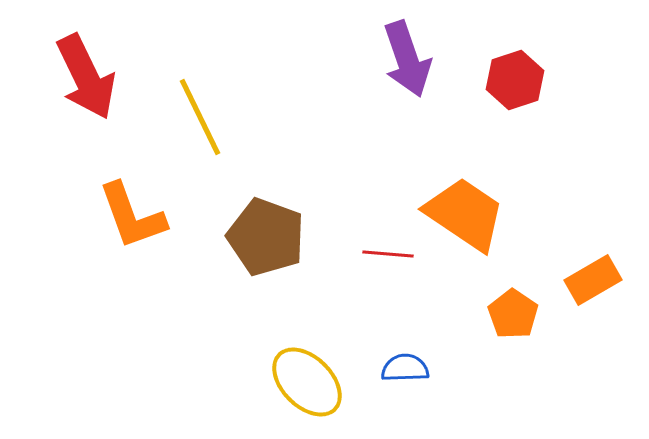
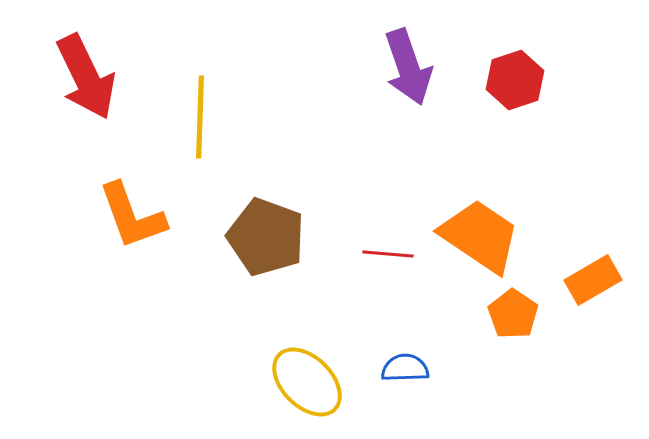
purple arrow: moved 1 px right, 8 px down
yellow line: rotated 28 degrees clockwise
orange trapezoid: moved 15 px right, 22 px down
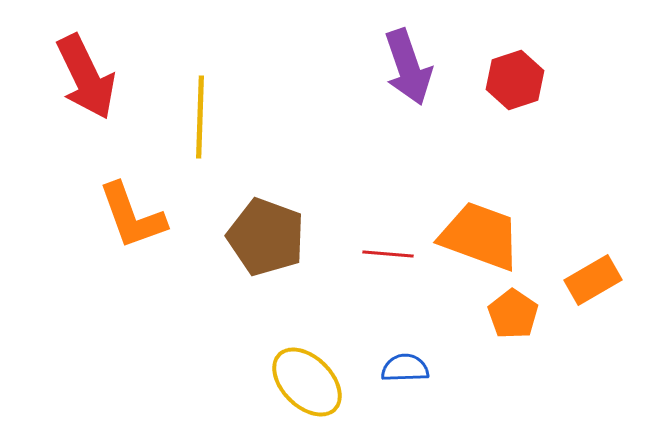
orange trapezoid: rotated 14 degrees counterclockwise
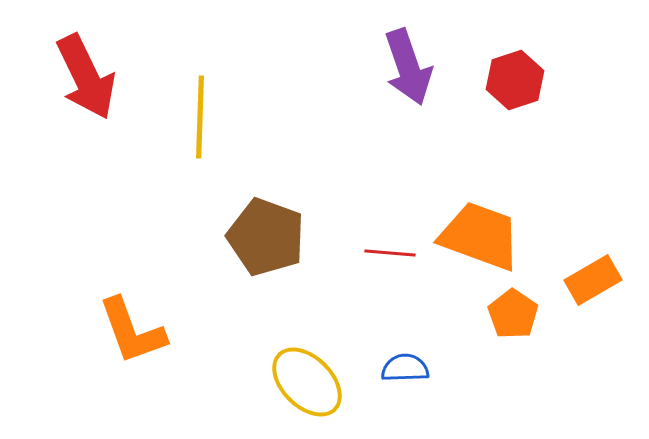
orange L-shape: moved 115 px down
red line: moved 2 px right, 1 px up
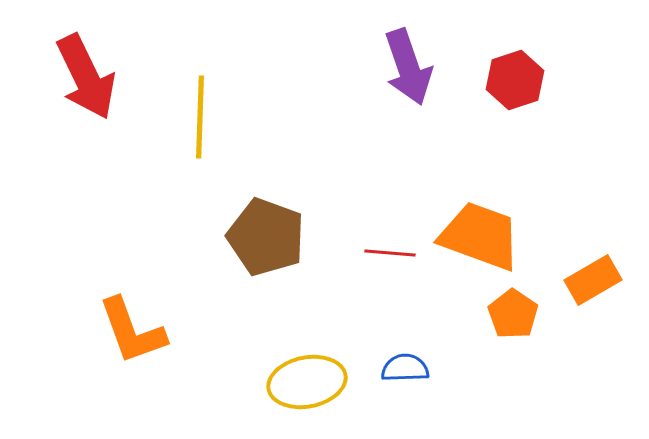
yellow ellipse: rotated 56 degrees counterclockwise
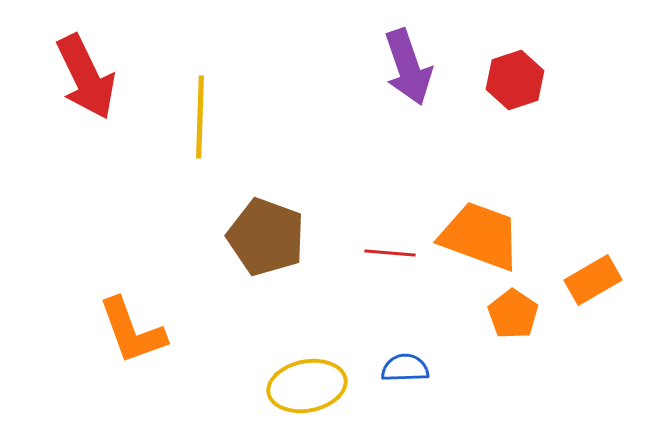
yellow ellipse: moved 4 px down
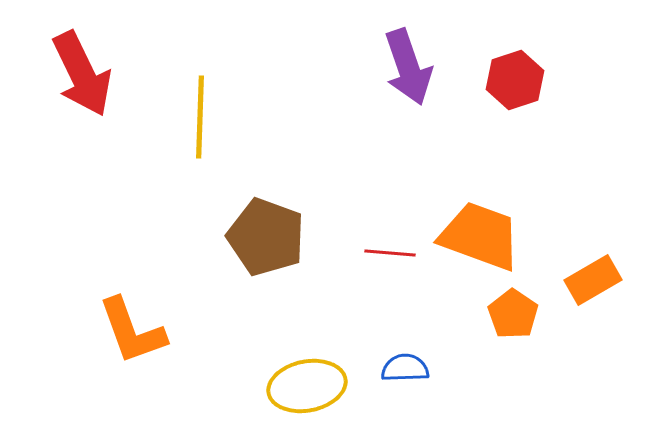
red arrow: moved 4 px left, 3 px up
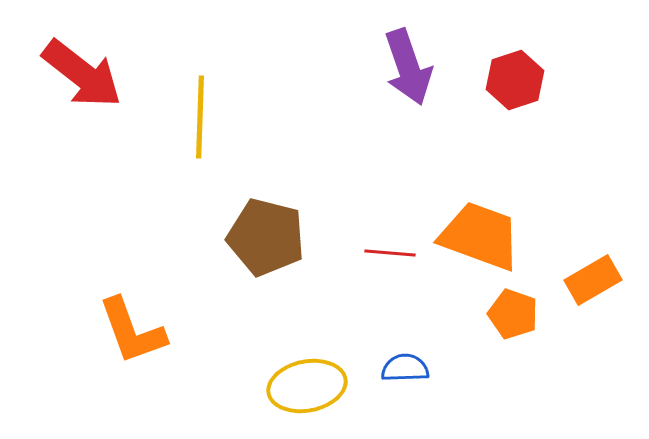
red arrow: rotated 26 degrees counterclockwise
brown pentagon: rotated 6 degrees counterclockwise
orange pentagon: rotated 15 degrees counterclockwise
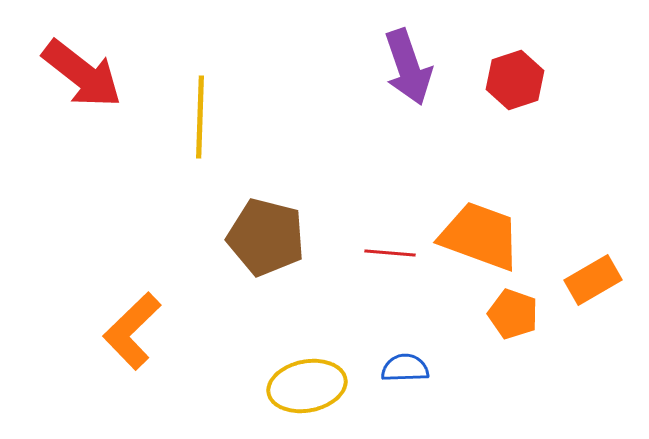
orange L-shape: rotated 66 degrees clockwise
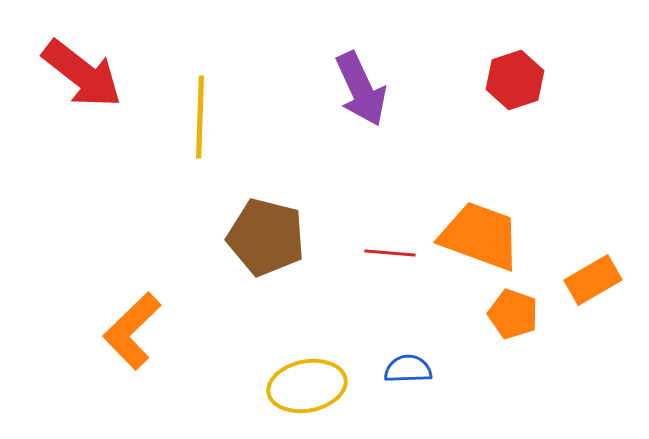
purple arrow: moved 47 px left, 22 px down; rotated 6 degrees counterclockwise
blue semicircle: moved 3 px right, 1 px down
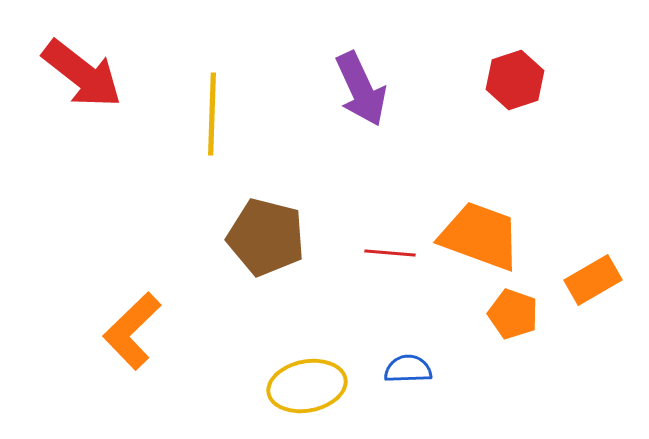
yellow line: moved 12 px right, 3 px up
